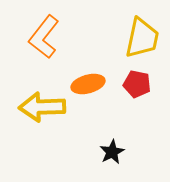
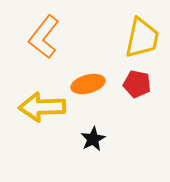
black star: moved 19 px left, 13 px up
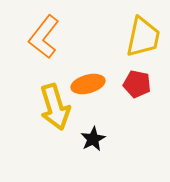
yellow trapezoid: moved 1 px right, 1 px up
yellow arrow: moved 13 px right; rotated 105 degrees counterclockwise
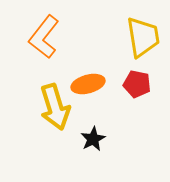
yellow trapezoid: rotated 21 degrees counterclockwise
